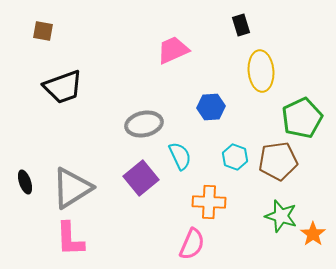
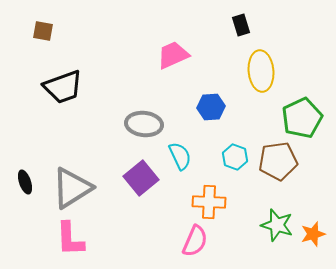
pink trapezoid: moved 5 px down
gray ellipse: rotated 18 degrees clockwise
green star: moved 4 px left, 9 px down
orange star: rotated 20 degrees clockwise
pink semicircle: moved 3 px right, 3 px up
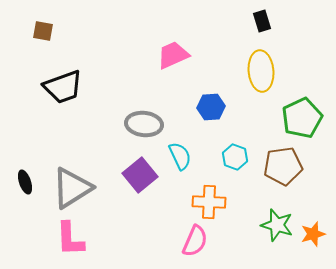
black rectangle: moved 21 px right, 4 px up
brown pentagon: moved 5 px right, 5 px down
purple square: moved 1 px left, 3 px up
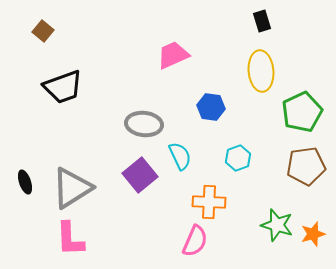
brown square: rotated 30 degrees clockwise
blue hexagon: rotated 12 degrees clockwise
green pentagon: moved 6 px up
cyan hexagon: moved 3 px right, 1 px down; rotated 20 degrees clockwise
brown pentagon: moved 23 px right
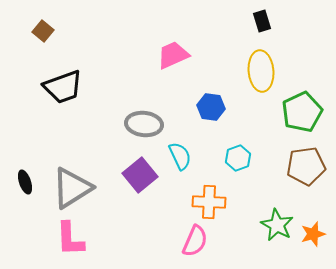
green star: rotated 12 degrees clockwise
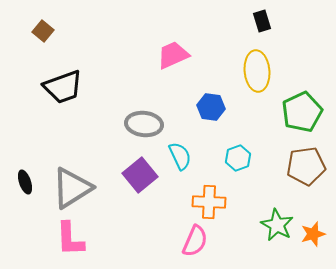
yellow ellipse: moved 4 px left
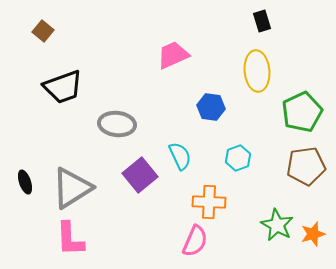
gray ellipse: moved 27 px left
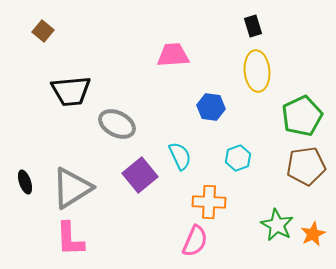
black rectangle: moved 9 px left, 5 px down
pink trapezoid: rotated 20 degrees clockwise
black trapezoid: moved 8 px right, 4 px down; rotated 15 degrees clockwise
green pentagon: moved 4 px down
gray ellipse: rotated 21 degrees clockwise
orange star: rotated 10 degrees counterclockwise
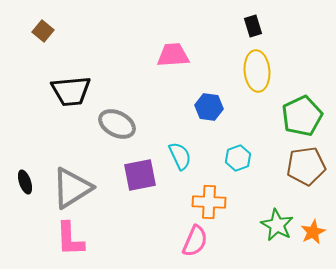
blue hexagon: moved 2 px left
purple square: rotated 28 degrees clockwise
orange star: moved 2 px up
